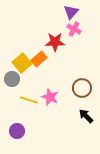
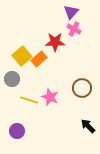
yellow square: moved 7 px up
black arrow: moved 2 px right, 10 px down
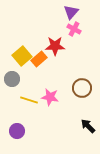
red star: moved 4 px down
pink star: rotated 12 degrees counterclockwise
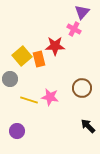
purple triangle: moved 11 px right
orange rectangle: rotated 63 degrees counterclockwise
gray circle: moved 2 px left
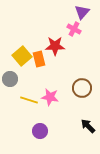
purple circle: moved 23 px right
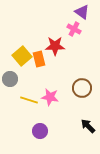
purple triangle: rotated 35 degrees counterclockwise
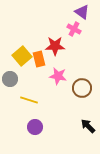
pink star: moved 8 px right, 21 px up
purple circle: moved 5 px left, 4 px up
